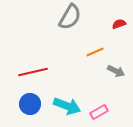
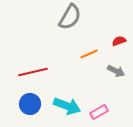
red semicircle: moved 17 px down
orange line: moved 6 px left, 2 px down
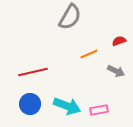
pink rectangle: moved 2 px up; rotated 18 degrees clockwise
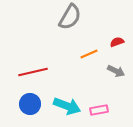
red semicircle: moved 2 px left, 1 px down
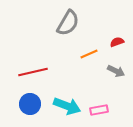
gray semicircle: moved 2 px left, 6 px down
